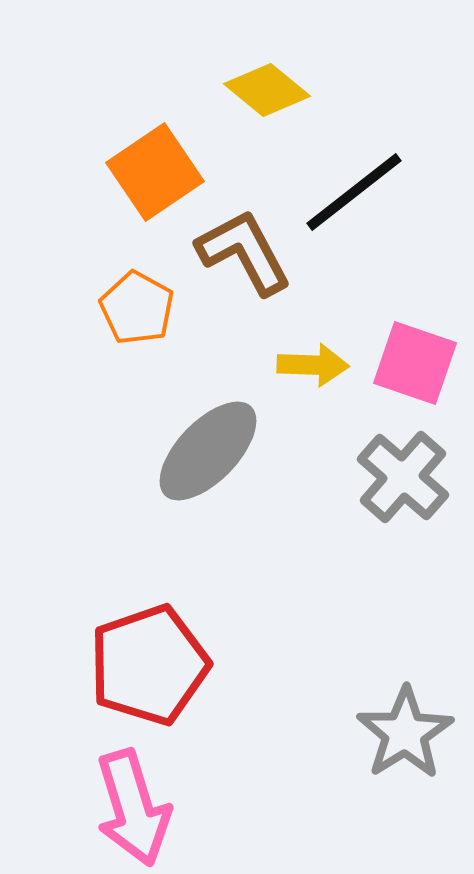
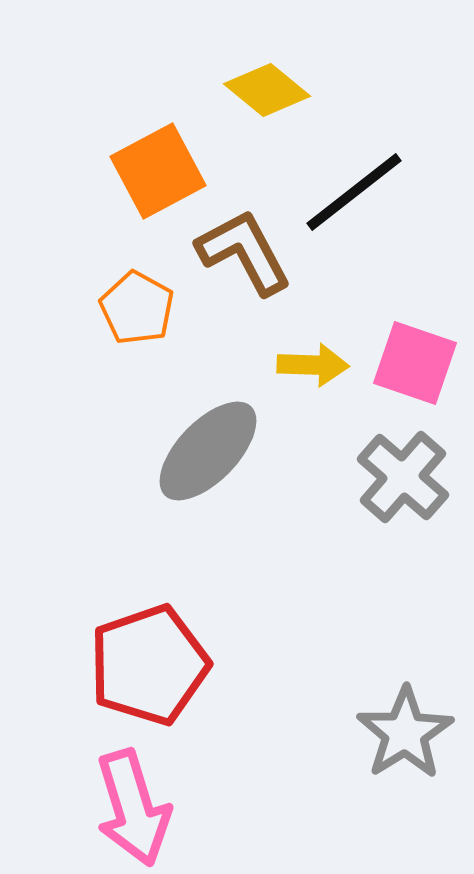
orange square: moved 3 px right, 1 px up; rotated 6 degrees clockwise
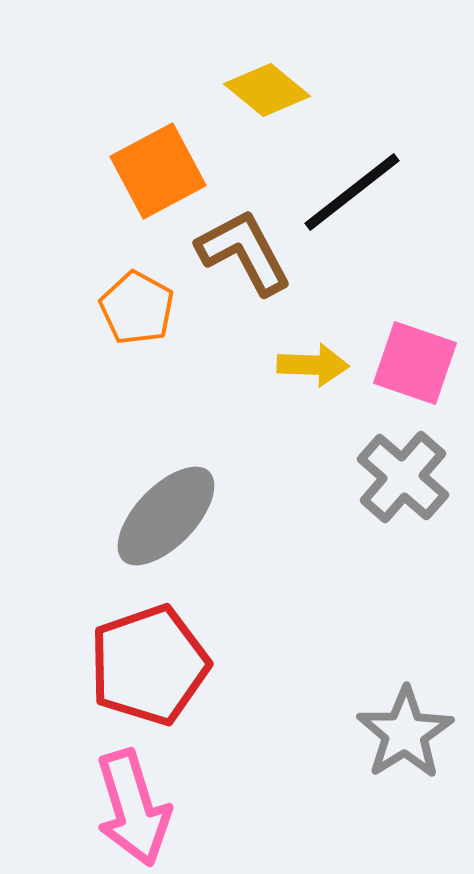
black line: moved 2 px left
gray ellipse: moved 42 px left, 65 px down
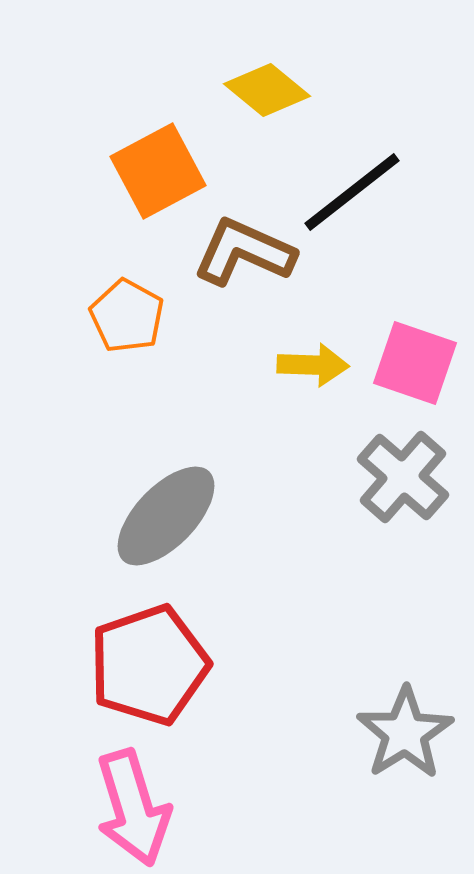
brown L-shape: rotated 38 degrees counterclockwise
orange pentagon: moved 10 px left, 8 px down
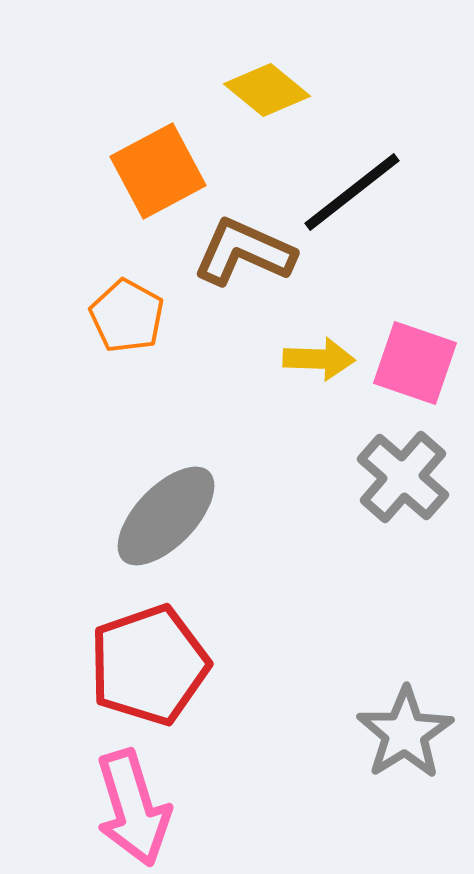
yellow arrow: moved 6 px right, 6 px up
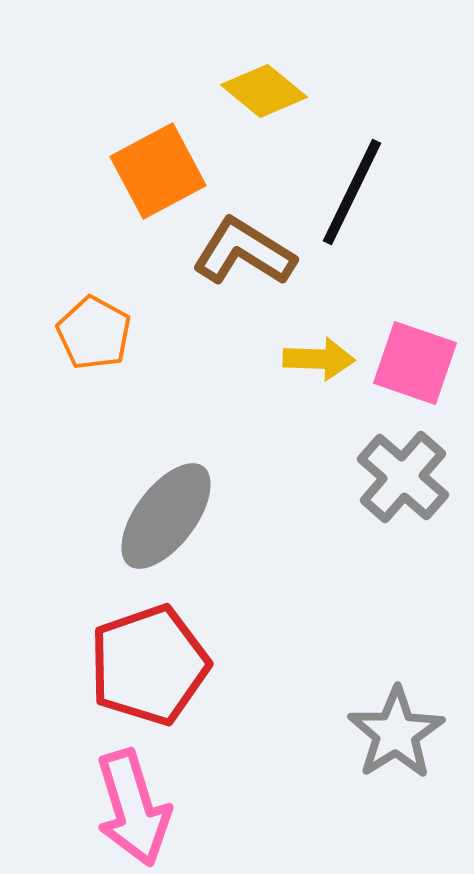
yellow diamond: moved 3 px left, 1 px down
black line: rotated 26 degrees counterclockwise
brown L-shape: rotated 8 degrees clockwise
orange pentagon: moved 33 px left, 17 px down
gray ellipse: rotated 7 degrees counterclockwise
gray star: moved 9 px left
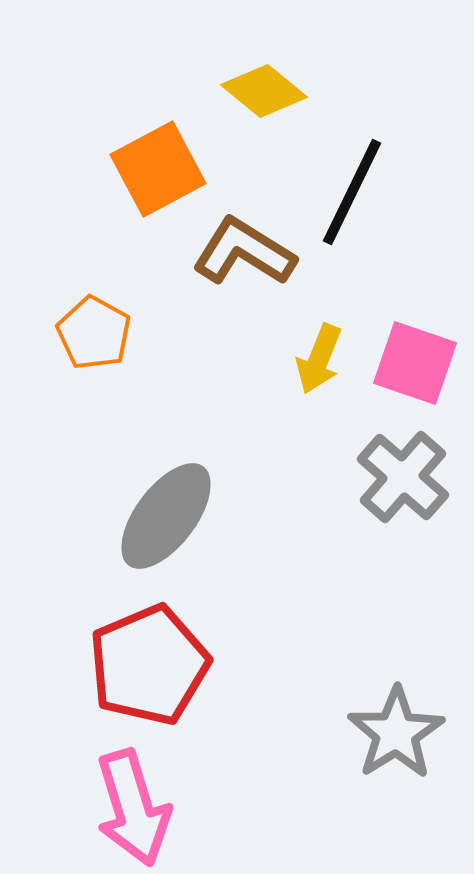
orange square: moved 2 px up
yellow arrow: rotated 110 degrees clockwise
red pentagon: rotated 4 degrees counterclockwise
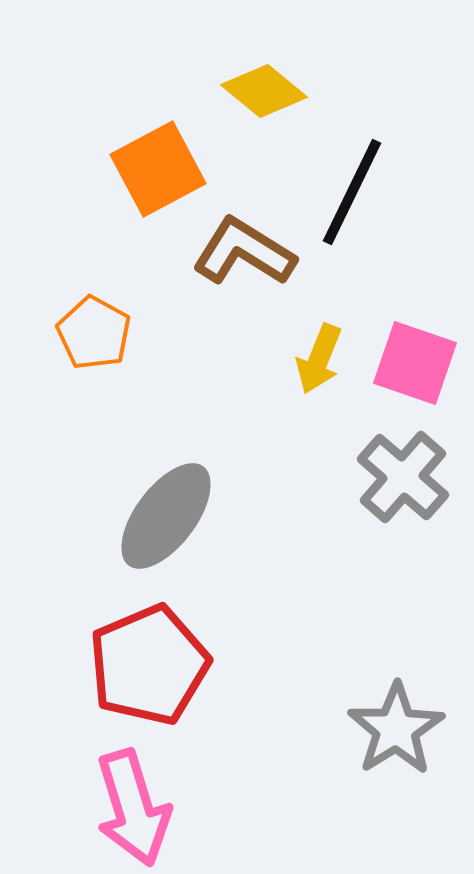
gray star: moved 4 px up
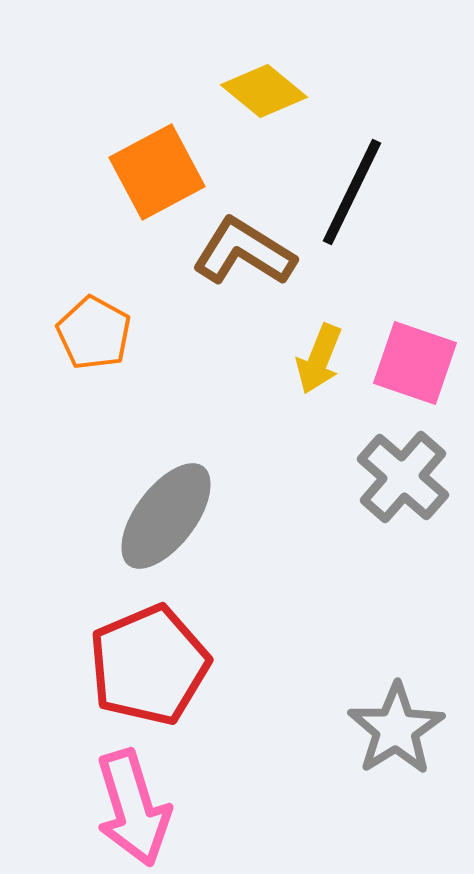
orange square: moved 1 px left, 3 px down
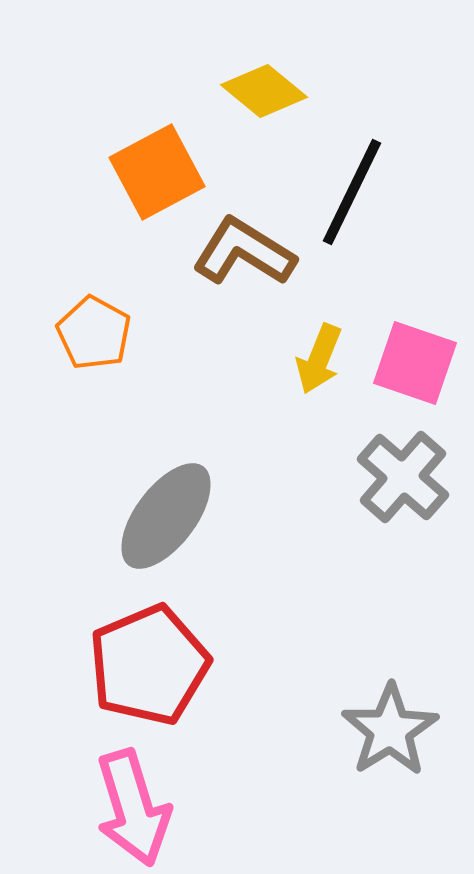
gray star: moved 6 px left, 1 px down
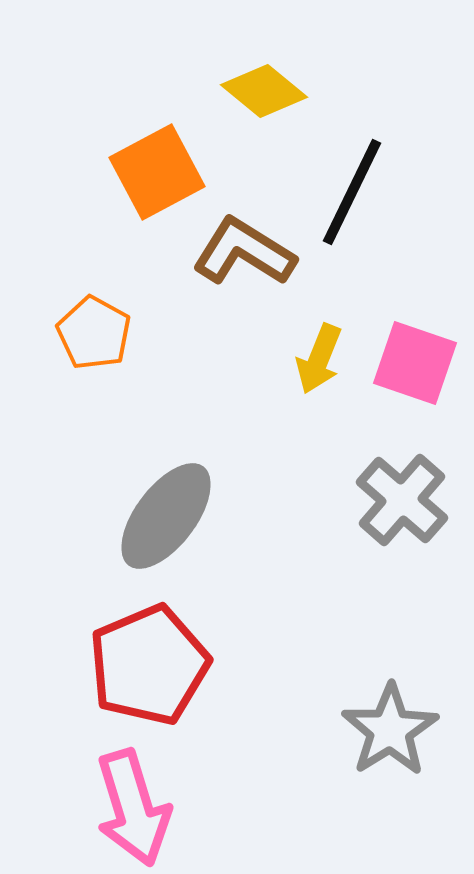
gray cross: moved 1 px left, 23 px down
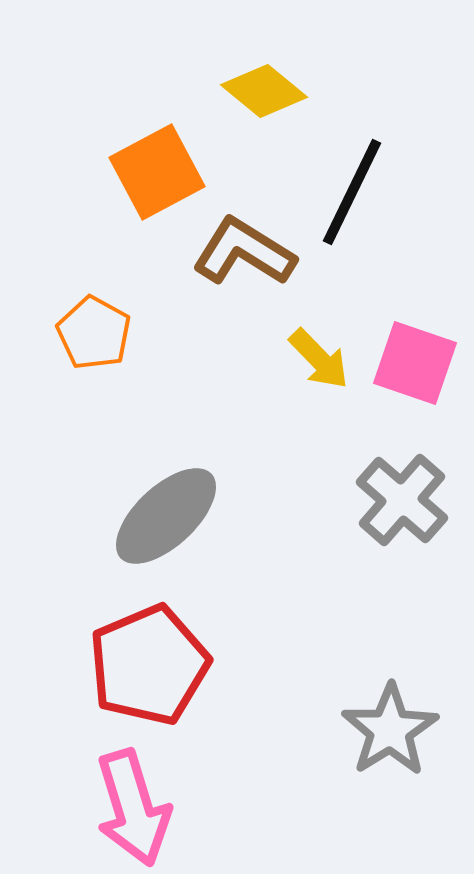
yellow arrow: rotated 66 degrees counterclockwise
gray ellipse: rotated 10 degrees clockwise
